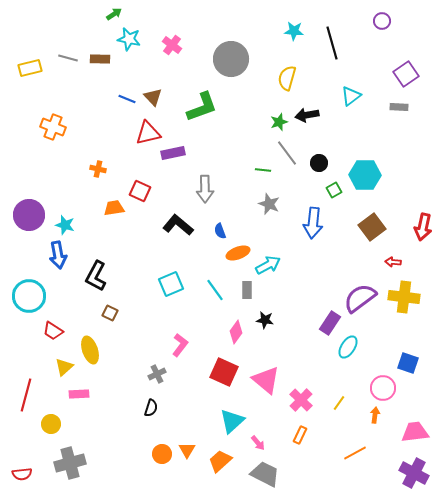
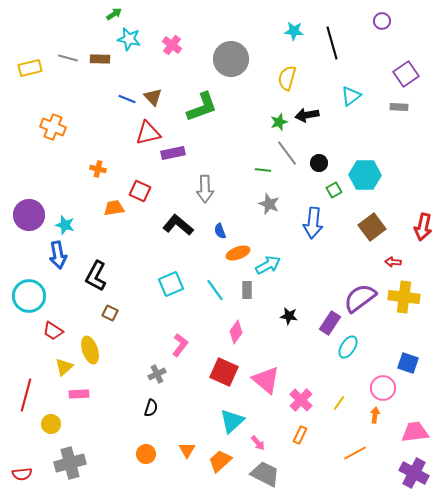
black star at (265, 320): moved 24 px right, 4 px up
orange circle at (162, 454): moved 16 px left
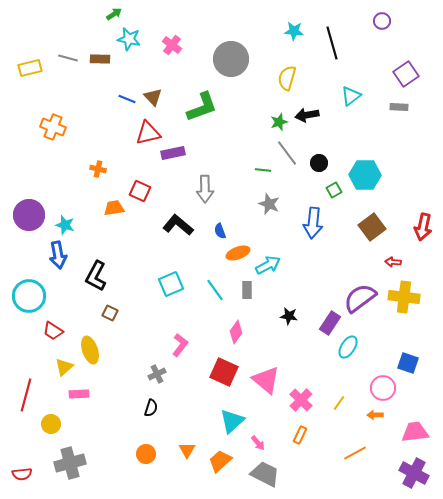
orange arrow at (375, 415): rotated 98 degrees counterclockwise
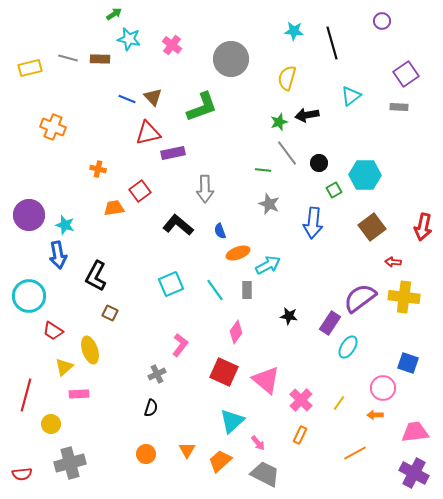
red square at (140, 191): rotated 30 degrees clockwise
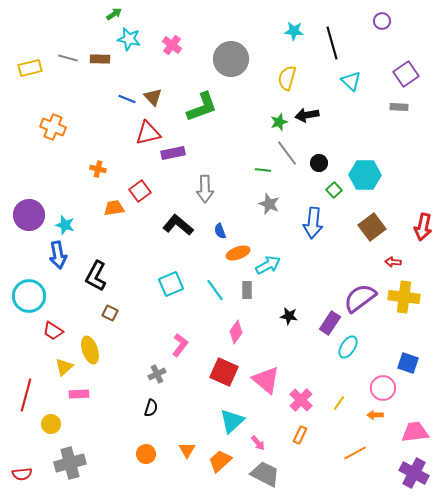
cyan triangle at (351, 96): moved 15 px up; rotated 40 degrees counterclockwise
green square at (334, 190): rotated 14 degrees counterclockwise
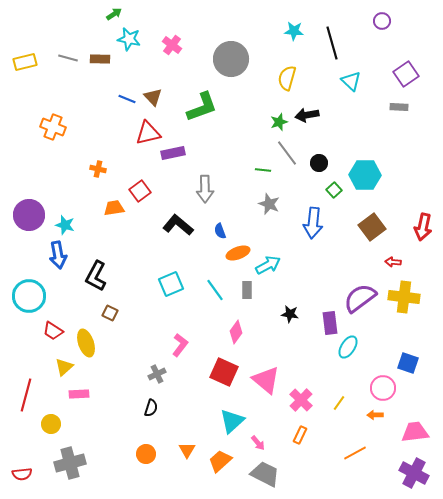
yellow rectangle at (30, 68): moved 5 px left, 6 px up
black star at (289, 316): moved 1 px right, 2 px up
purple rectangle at (330, 323): rotated 40 degrees counterclockwise
yellow ellipse at (90, 350): moved 4 px left, 7 px up
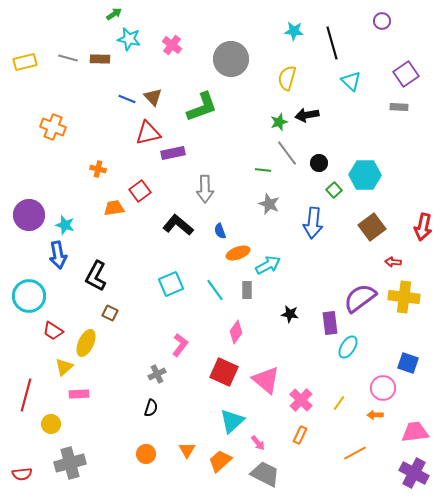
yellow ellipse at (86, 343): rotated 44 degrees clockwise
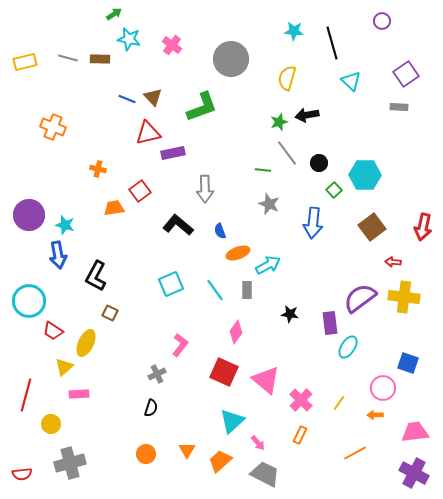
cyan circle at (29, 296): moved 5 px down
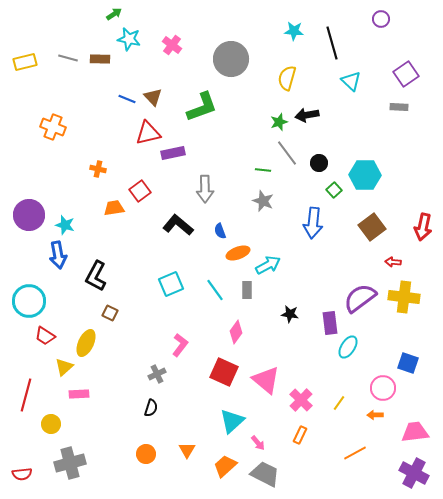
purple circle at (382, 21): moved 1 px left, 2 px up
gray star at (269, 204): moved 6 px left, 3 px up
red trapezoid at (53, 331): moved 8 px left, 5 px down
orange trapezoid at (220, 461): moved 5 px right, 5 px down
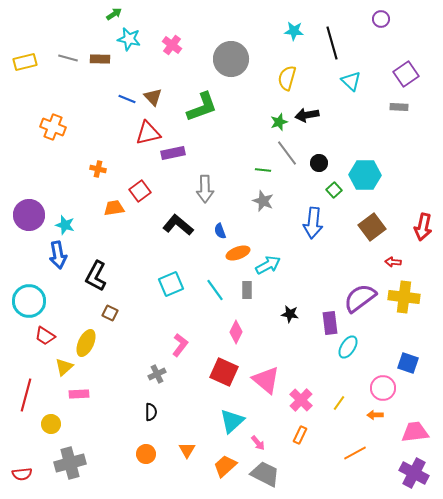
pink diamond at (236, 332): rotated 10 degrees counterclockwise
black semicircle at (151, 408): moved 4 px down; rotated 18 degrees counterclockwise
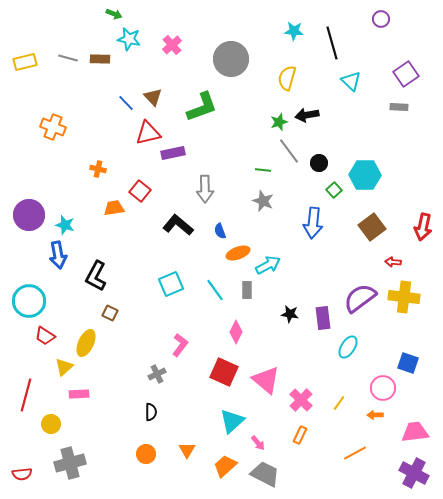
green arrow at (114, 14): rotated 56 degrees clockwise
pink cross at (172, 45): rotated 12 degrees clockwise
blue line at (127, 99): moved 1 px left, 4 px down; rotated 24 degrees clockwise
gray line at (287, 153): moved 2 px right, 2 px up
red square at (140, 191): rotated 15 degrees counterclockwise
purple rectangle at (330, 323): moved 7 px left, 5 px up
